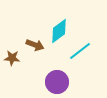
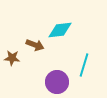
cyan diamond: moved 1 px right, 1 px up; rotated 30 degrees clockwise
cyan line: moved 4 px right, 14 px down; rotated 35 degrees counterclockwise
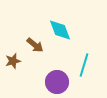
cyan diamond: rotated 75 degrees clockwise
brown arrow: rotated 18 degrees clockwise
brown star: moved 1 px right, 3 px down; rotated 21 degrees counterclockwise
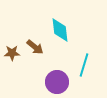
cyan diamond: rotated 15 degrees clockwise
brown arrow: moved 2 px down
brown star: moved 1 px left, 8 px up; rotated 14 degrees clockwise
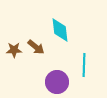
brown arrow: moved 1 px right
brown star: moved 2 px right, 3 px up
cyan line: rotated 15 degrees counterclockwise
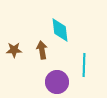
brown arrow: moved 6 px right, 3 px down; rotated 138 degrees counterclockwise
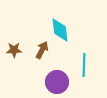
brown arrow: rotated 36 degrees clockwise
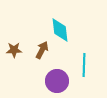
purple circle: moved 1 px up
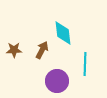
cyan diamond: moved 3 px right, 3 px down
cyan line: moved 1 px right, 1 px up
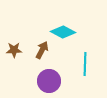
cyan diamond: moved 1 px up; rotated 55 degrees counterclockwise
purple circle: moved 8 px left
